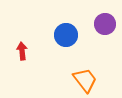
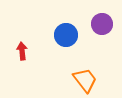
purple circle: moved 3 px left
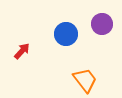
blue circle: moved 1 px up
red arrow: rotated 48 degrees clockwise
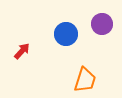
orange trapezoid: rotated 56 degrees clockwise
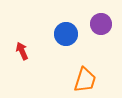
purple circle: moved 1 px left
red arrow: rotated 66 degrees counterclockwise
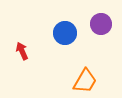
blue circle: moved 1 px left, 1 px up
orange trapezoid: moved 1 px down; rotated 12 degrees clockwise
